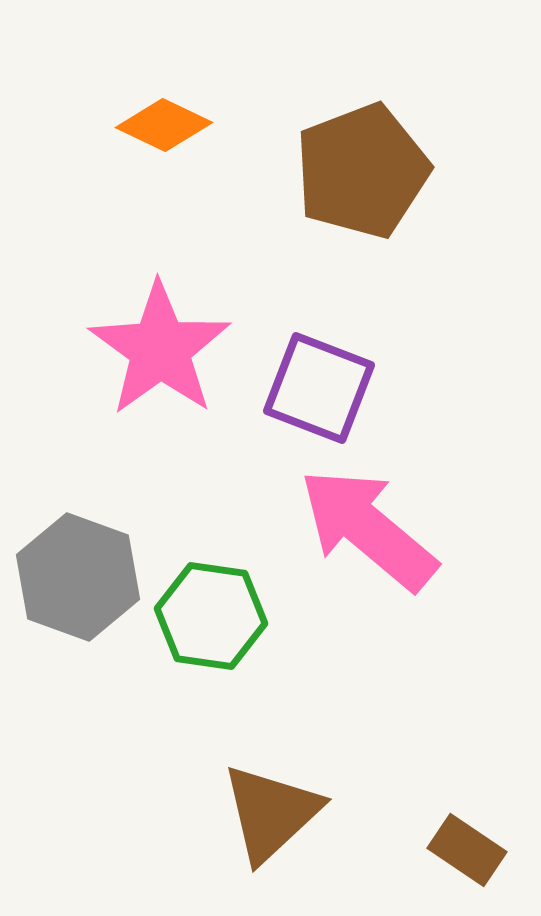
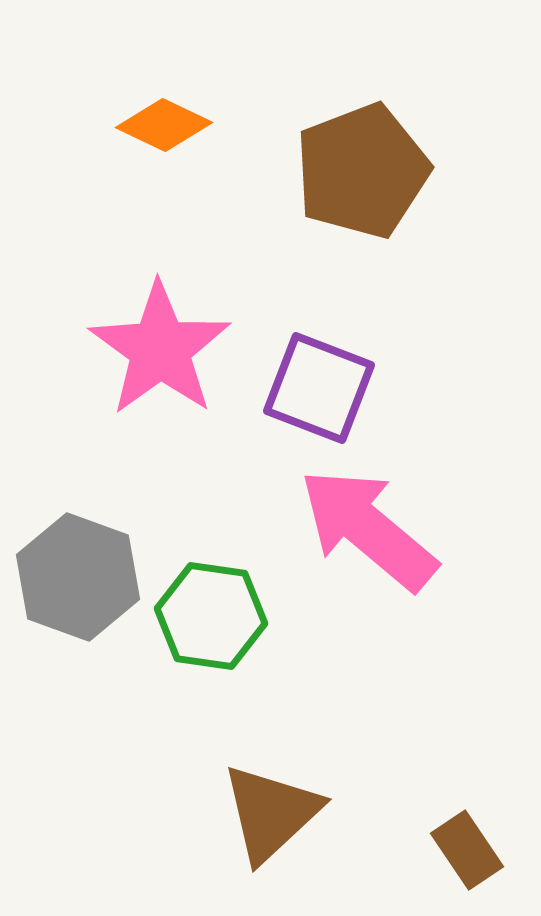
brown rectangle: rotated 22 degrees clockwise
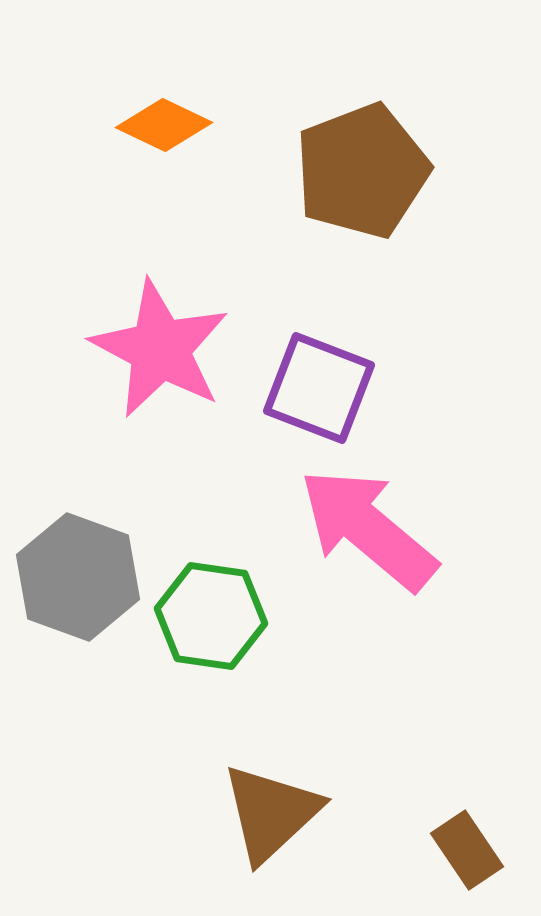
pink star: rotated 8 degrees counterclockwise
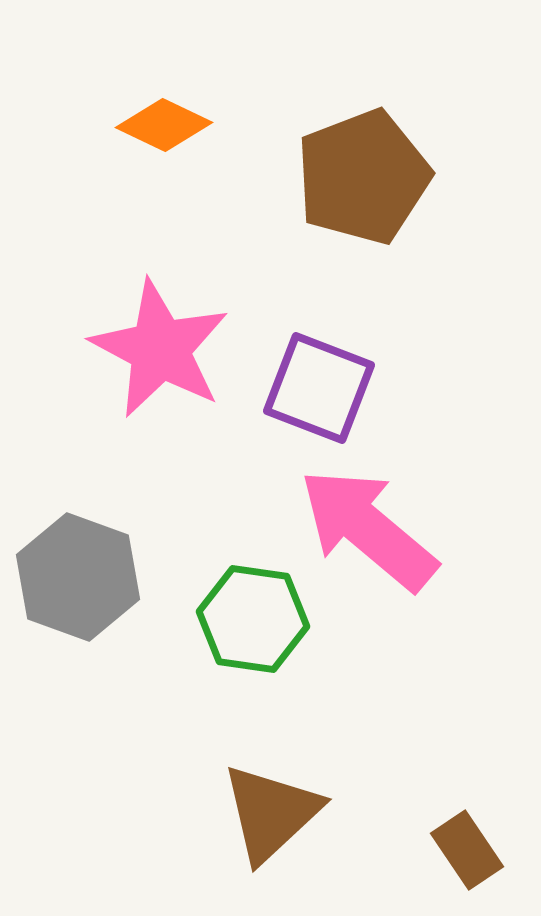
brown pentagon: moved 1 px right, 6 px down
green hexagon: moved 42 px right, 3 px down
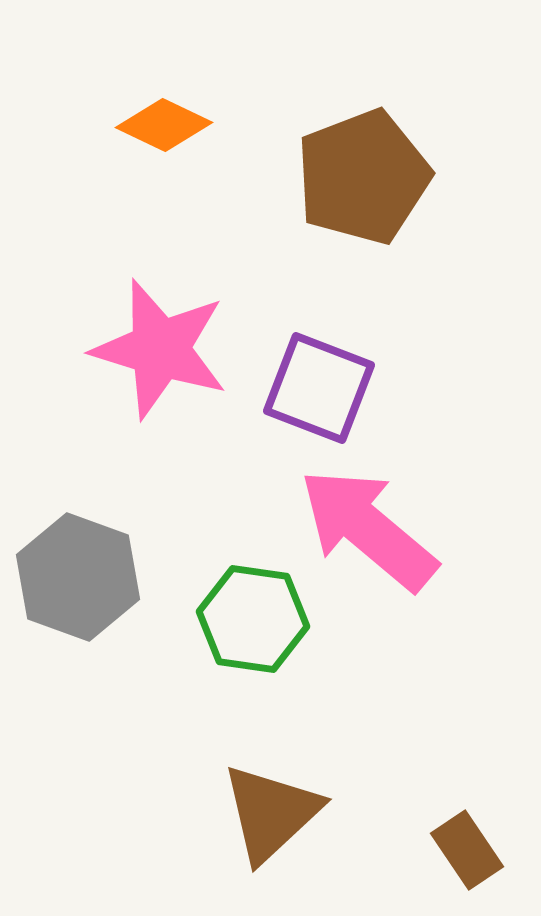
pink star: rotated 11 degrees counterclockwise
